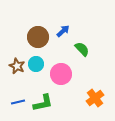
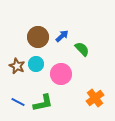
blue arrow: moved 1 px left, 5 px down
blue line: rotated 40 degrees clockwise
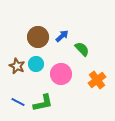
orange cross: moved 2 px right, 18 px up
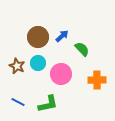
cyan circle: moved 2 px right, 1 px up
orange cross: rotated 36 degrees clockwise
green L-shape: moved 5 px right, 1 px down
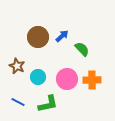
cyan circle: moved 14 px down
pink circle: moved 6 px right, 5 px down
orange cross: moved 5 px left
